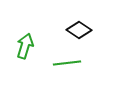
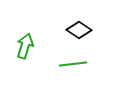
green line: moved 6 px right, 1 px down
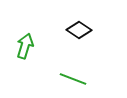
green line: moved 15 px down; rotated 28 degrees clockwise
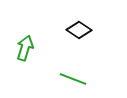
green arrow: moved 2 px down
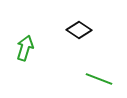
green line: moved 26 px right
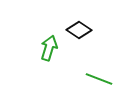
green arrow: moved 24 px right
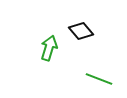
black diamond: moved 2 px right, 1 px down; rotated 15 degrees clockwise
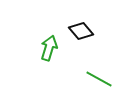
green line: rotated 8 degrees clockwise
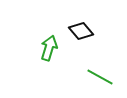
green line: moved 1 px right, 2 px up
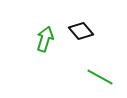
green arrow: moved 4 px left, 9 px up
